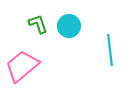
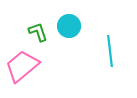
green L-shape: moved 8 px down
cyan line: moved 1 px down
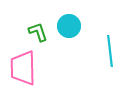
pink trapezoid: moved 1 px right, 2 px down; rotated 51 degrees counterclockwise
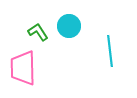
green L-shape: rotated 15 degrees counterclockwise
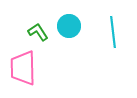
cyan line: moved 3 px right, 19 px up
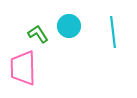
green L-shape: moved 2 px down
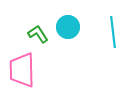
cyan circle: moved 1 px left, 1 px down
pink trapezoid: moved 1 px left, 2 px down
